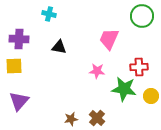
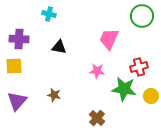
red cross: rotated 12 degrees counterclockwise
purple triangle: moved 2 px left
brown star: moved 17 px left, 24 px up; rotated 24 degrees clockwise
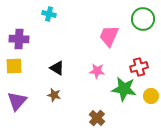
green circle: moved 1 px right, 3 px down
pink trapezoid: moved 3 px up
black triangle: moved 2 px left, 21 px down; rotated 21 degrees clockwise
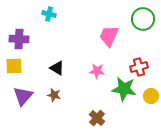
purple triangle: moved 6 px right, 5 px up
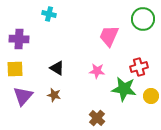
yellow square: moved 1 px right, 3 px down
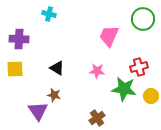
purple triangle: moved 15 px right, 15 px down; rotated 15 degrees counterclockwise
brown cross: rotated 14 degrees clockwise
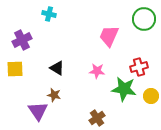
green circle: moved 1 px right
purple cross: moved 3 px right, 1 px down; rotated 30 degrees counterclockwise
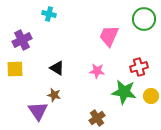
green star: moved 3 px down
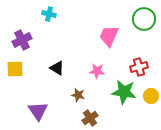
brown star: moved 24 px right
brown cross: moved 7 px left
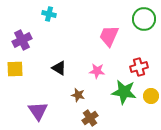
black triangle: moved 2 px right
